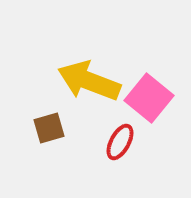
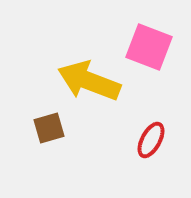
pink square: moved 51 px up; rotated 18 degrees counterclockwise
red ellipse: moved 31 px right, 2 px up
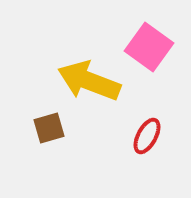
pink square: rotated 15 degrees clockwise
red ellipse: moved 4 px left, 4 px up
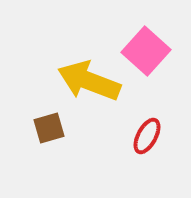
pink square: moved 3 px left, 4 px down; rotated 6 degrees clockwise
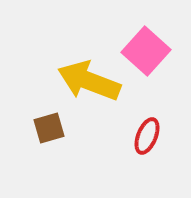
red ellipse: rotated 6 degrees counterclockwise
